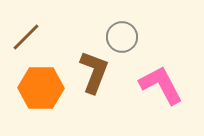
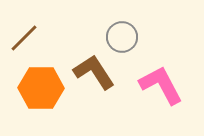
brown line: moved 2 px left, 1 px down
brown L-shape: rotated 54 degrees counterclockwise
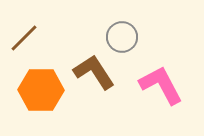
orange hexagon: moved 2 px down
